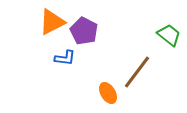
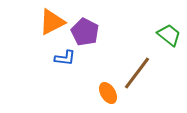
purple pentagon: moved 1 px right, 1 px down
brown line: moved 1 px down
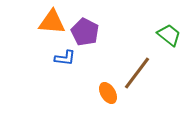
orange triangle: rotated 32 degrees clockwise
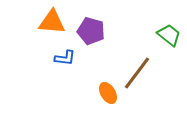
purple pentagon: moved 6 px right, 1 px up; rotated 12 degrees counterclockwise
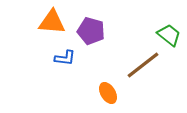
brown line: moved 6 px right, 8 px up; rotated 15 degrees clockwise
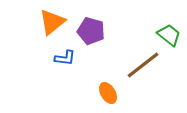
orange triangle: rotated 44 degrees counterclockwise
